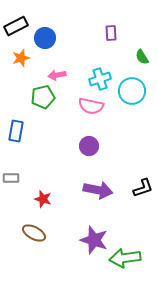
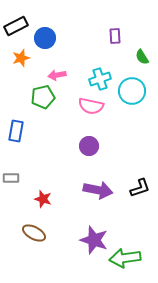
purple rectangle: moved 4 px right, 3 px down
black L-shape: moved 3 px left
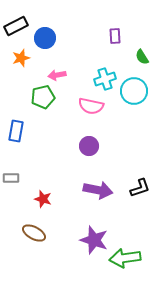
cyan cross: moved 5 px right
cyan circle: moved 2 px right
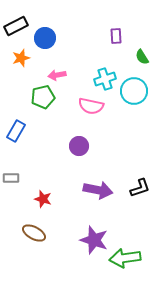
purple rectangle: moved 1 px right
blue rectangle: rotated 20 degrees clockwise
purple circle: moved 10 px left
